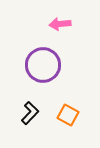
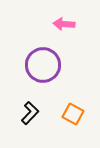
pink arrow: moved 4 px right; rotated 10 degrees clockwise
orange square: moved 5 px right, 1 px up
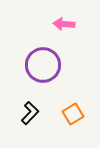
orange square: rotated 30 degrees clockwise
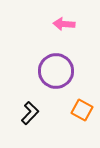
purple circle: moved 13 px right, 6 px down
orange square: moved 9 px right, 4 px up; rotated 30 degrees counterclockwise
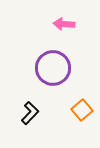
purple circle: moved 3 px left, 3 px up
orange square: rotated 20 degrees clockwise
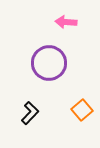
pink arrow: moved 2 px right, 2 px up
purple circle: moved 4 px left, 5 px up
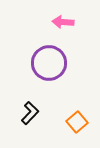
pink arrow: moved 3 px left
orange square: moved 5 px left, 12 px down
